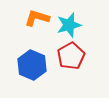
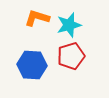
red pentagon: rotated 12 degrees clockwise
blue hexagon: rotated 20 degrees counterclockwise
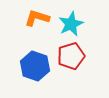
cyan star: moved 2 px right, 1 px up; rotated 10 degrees counterclockwise
blue hexagon: moved 3 px right, 1 px down; rotated 16 degrees clockwise
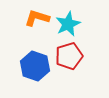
cyan star: moved 3 px left
red pentagon: moved 2 px left
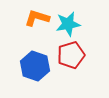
cyan star: rotated 15 degrees clockwise
red pentagon: moved 2 px right, 1 px up
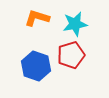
cyan star: moved 7 px right
blue hexagon: moved 1 px right
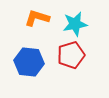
blue hexagon: moved 7 px left, 4 px up; rotated 12 degrees counterclockwise
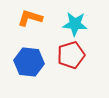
orange L-shape: moved 7 px left
cyan star: rotated 15 degrees clockwise
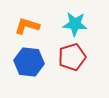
orange L-shape: moved 3 px left, 8 px down
red pentagon: moved 1 px right, 2 px down
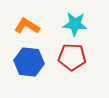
orange L-shape: rotated 15 degrees clockwise
red pentagon: rotated 20 degrees clockwise
